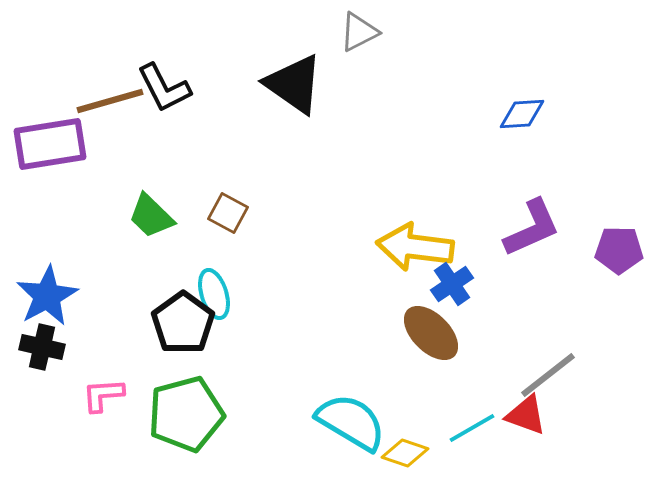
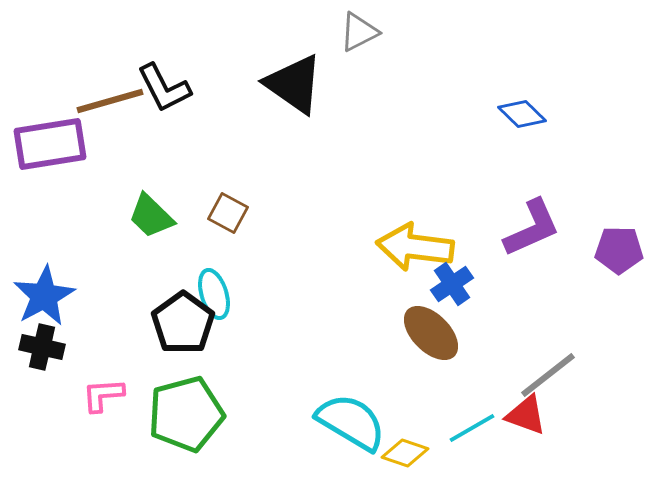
blue diamond: rotated 48 degrees clockwise
blue star: moved 3 px left
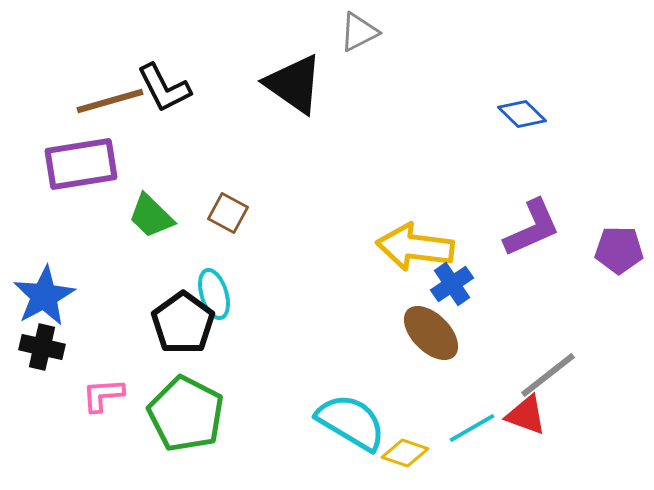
purple rectangle: moved 31 px right, 20 px down
green pentagon: rotated 30 degrees counterclockwise
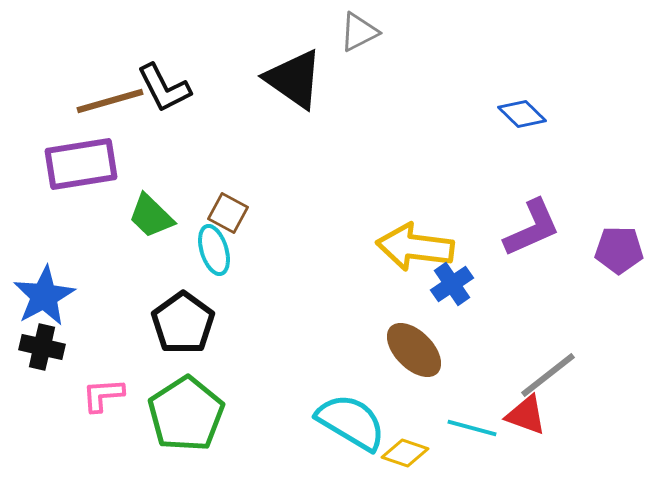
black triangle: moved 5 px up
cyan ellipse: moved 44 px up
brown ellipse: moved 17 px left, 17 px down
green pentagon: rotated 12 degrees clockwise
cyan line: rotated 45 degrees clockwise
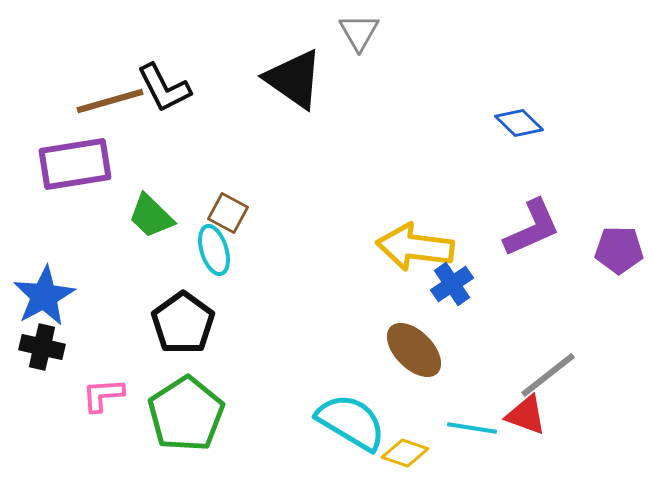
gray triangle: rotated 33 degrees counterclockwise
blue diamond: moved 3 px left, 9 px down
purple rectangle: moved 6 px left
cyan line: rotated 6 degrees counterclockwise
